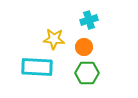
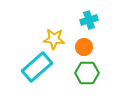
cyan rectangle: rotated 44 degrees counterclockwise
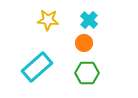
cyan cross: rotated 30 degrees counterclockwise
yellow star: moved 6 px left, 19 px up
orange circle: moved 4 px up
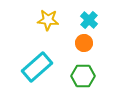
green hexagon: moved 4 px left, 3 px down
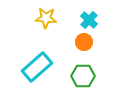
yellow star: moved 2 px left, 2 px up
orange circle: moved 1 px up
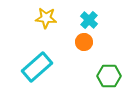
green hexagon: moved 26 px right
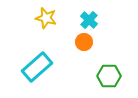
yellow star: rotated 10 degrees clockwise
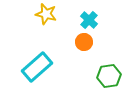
yellow star: moved 4 px up
green hexagon: rotated 10 degrees counterclockwise
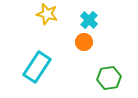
yellow star: moved 1 px right
cyan rectangle: rotated 16 degrees counterclockwise
green hexagon: moved 2 px down
